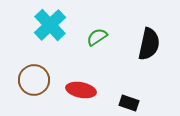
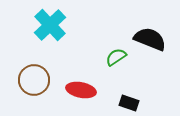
green semicircle: moved 19 px right, 20 px down
black semicircle: moved 1 px right, 5 px up; rotated 80 degrees counterclockwise
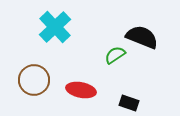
cyan cross: moved 5 px right, 2 px down
black semicircle: moved 8 px left, 2 px up
green semicircle: moved 1 px left, 2 px up
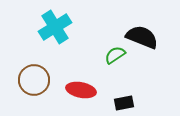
cyan cross: rotated 12 degrees clockwise
black rectangle: moved 5 px left; rotated 30 degrees counterclockwise
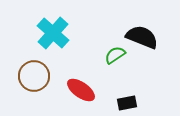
cyan cross: moved 2 px left, 6 px down; rotated 16 degrees counterclockwise
brown circle: moved 4 px up
red ellipse: rotated 24 degrees clockwise
black rectangle: moved 3 px right
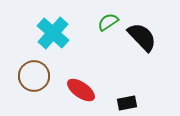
black semicircle: rotated 24 degrees clockwise
green semicircle: moved 7 px left, 33 px up
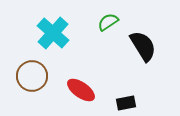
black semicircle: moved 1 px right, 9 px down; rotated 12 degrees clockwise
brown circle: moved 2 px left
black rectangle: moved 1 px left
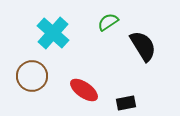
red ellipse: moved 3 px right
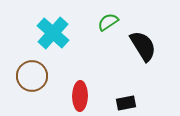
red ellipse: moved 4 px left, 6 px down; rotated 56 degrees clockwise
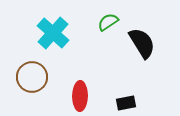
black semicircle: moved 1 px left, 3 px up
brown circle: moved 1 px down
